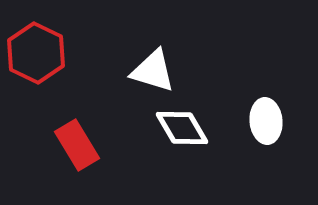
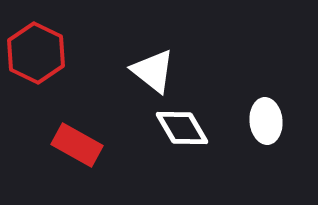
white triangle: rotated 21 degrees clockwise
red rectangle: rotated 30 degrees counterclockwise
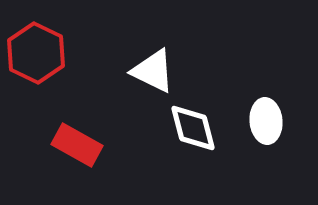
white triangle: rotated 12 degrees counterclockwise
white diamond: moved 11 px right; rotated 16 degrees clockwise
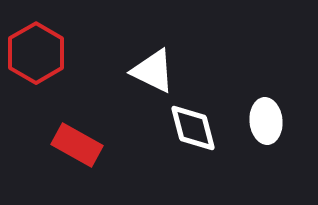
red hexagon: rotated 4 degrees clockwise
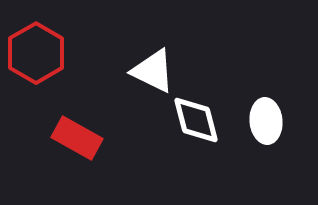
white diamond: moved 3 px right, 8 px up
red rectangle: moved 7 px up
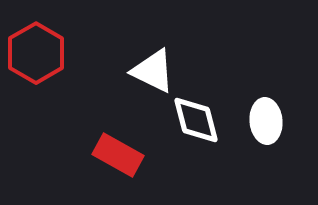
red rectangle: moved 41 px right, 17 px down
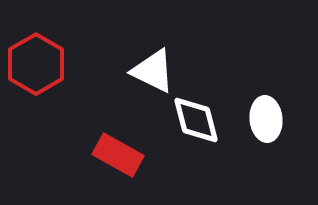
red hexagon: moved 11 px down
white ellipse: moved 2 px up
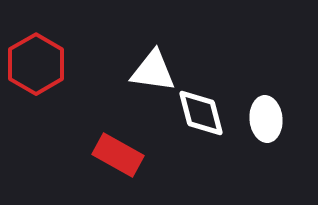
white triangle: rotated 18 degrees counterclockwise
white diamond: moved 5 px right, 7 px up
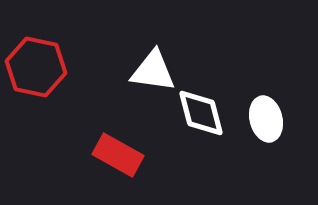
red hexagon: moved 3 px down; rotated 18 degrees counterclockwise
white ellipse: rotated 9 degrees counterclockwise
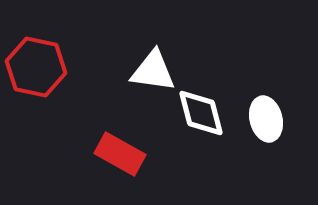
red rectangle: moved 2 px right, 1 px up
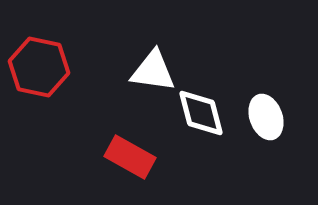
red hexagon: moved 3 px right
white ellipse: moved 2 px up; rotated 6 degrees counterclockwise
red rectangle: moved 10 px right, 3 px down
